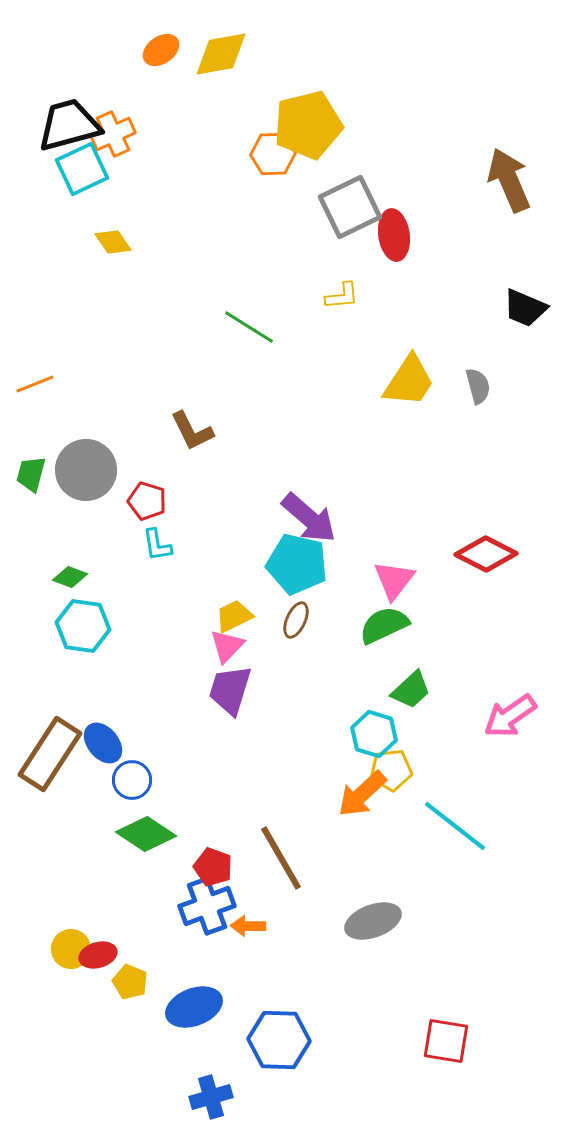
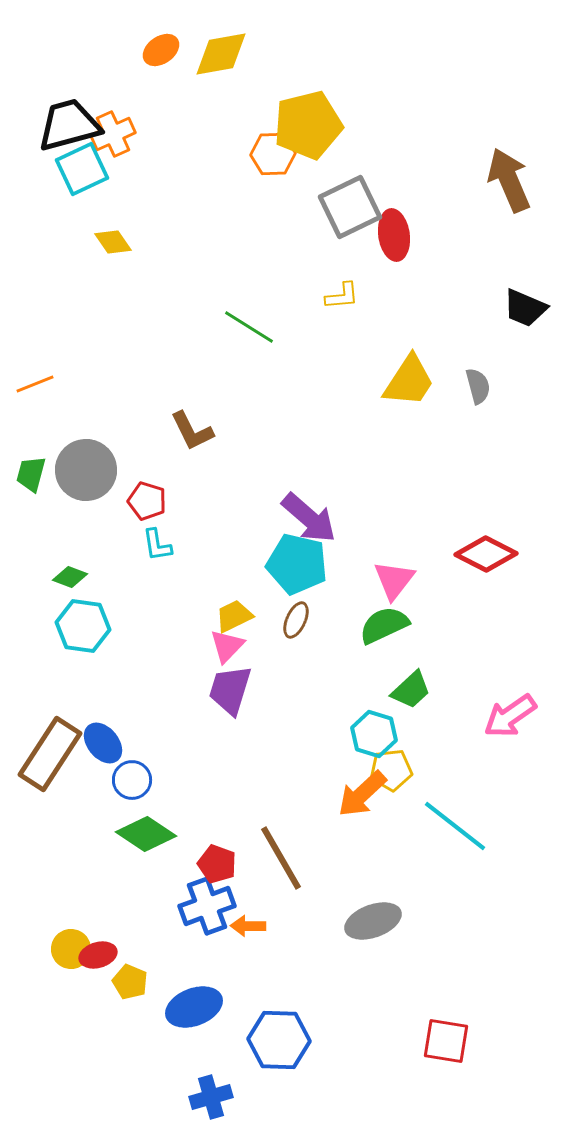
red pentagon at (213, 867): moved 4 px right, 3 px up
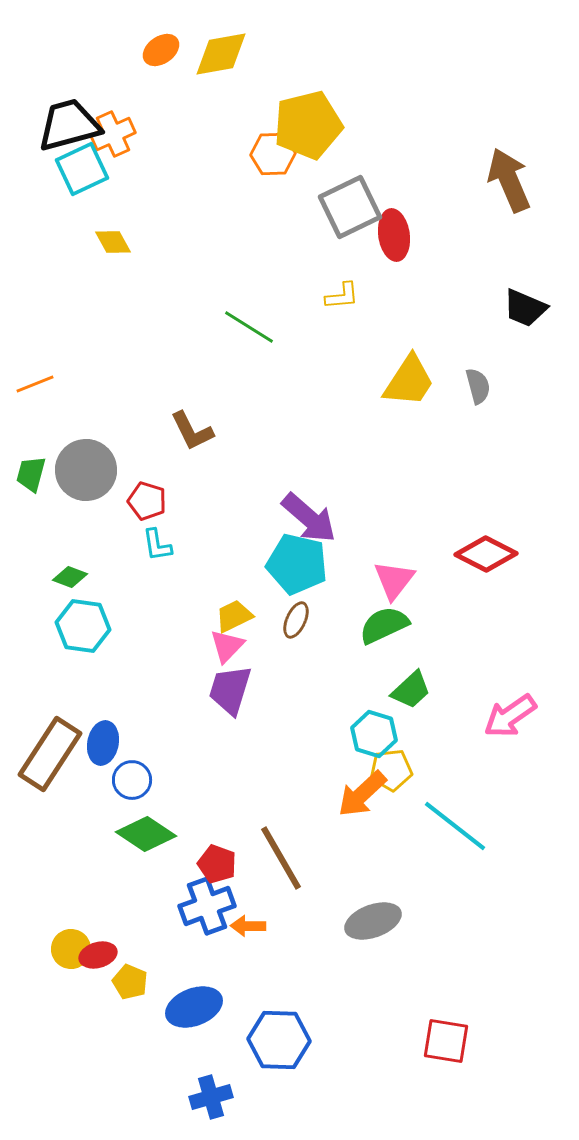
yellow diamond at (113, 242): rotated 6 degrees clockwise
blue ellipse at (103, 743): rotated 51 degrees clockwise
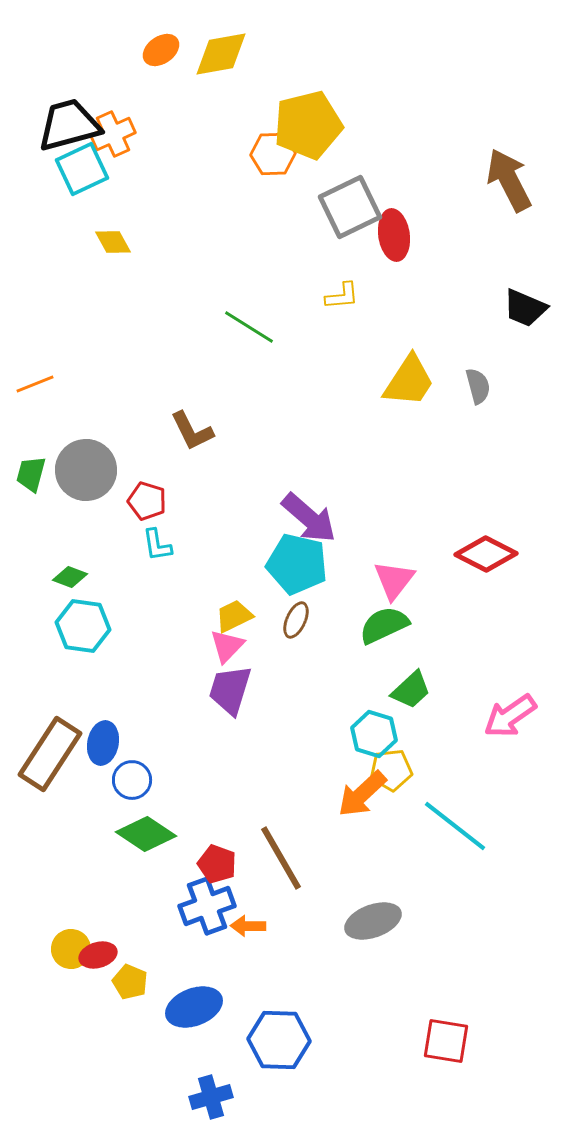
brown arrow at (509, 180): rotated 4 degrees counterclockwise
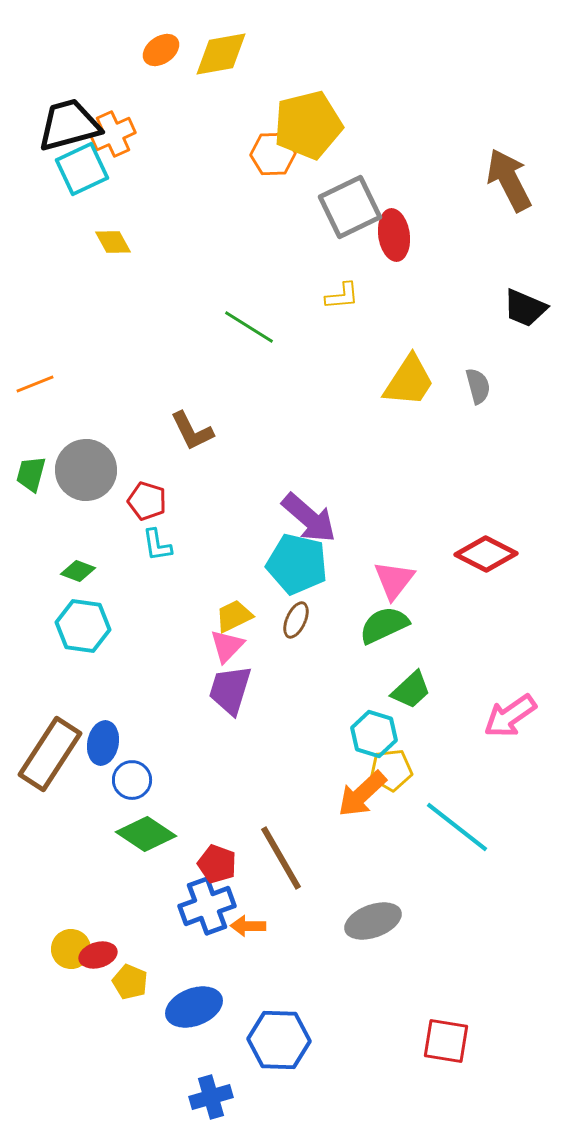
green diamond at (70, 577): moved 8 px right, 6 px up
cyan line at (455, 826): moved 2 px right, 1 px down
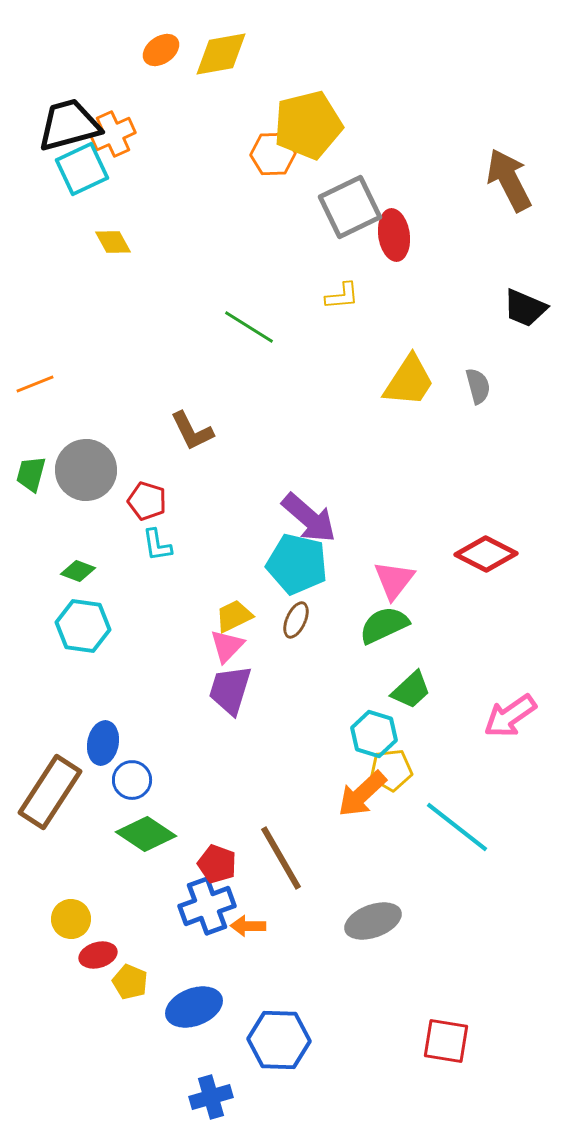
brown rectangle at (50, 754): moved 38 px down
yellow circle at (71, 949): moved 30 px up
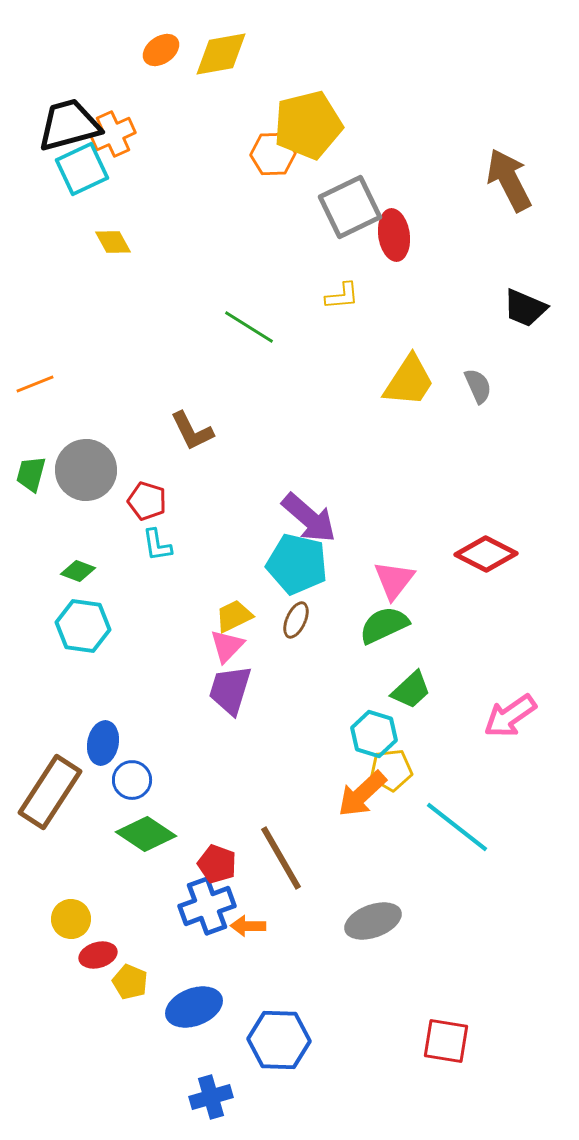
gray semicircle at (478, 386): rotated 9 degrees counterclockwise
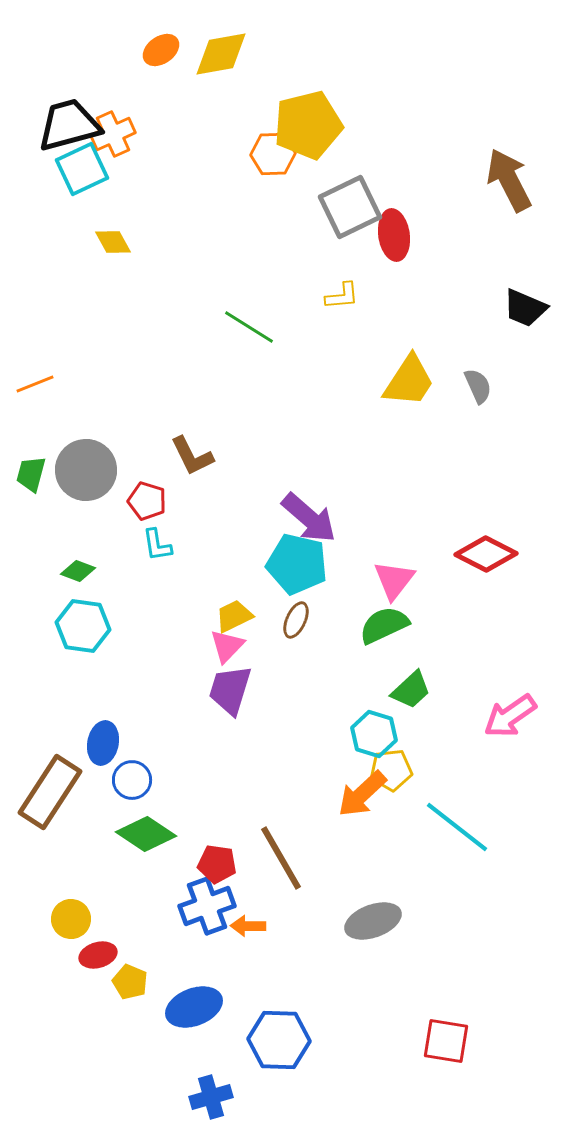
brown L-shape at (192, 431): moved 25 px down
red pentagon at (217, 864): rotated 12 degrees counterclockwise
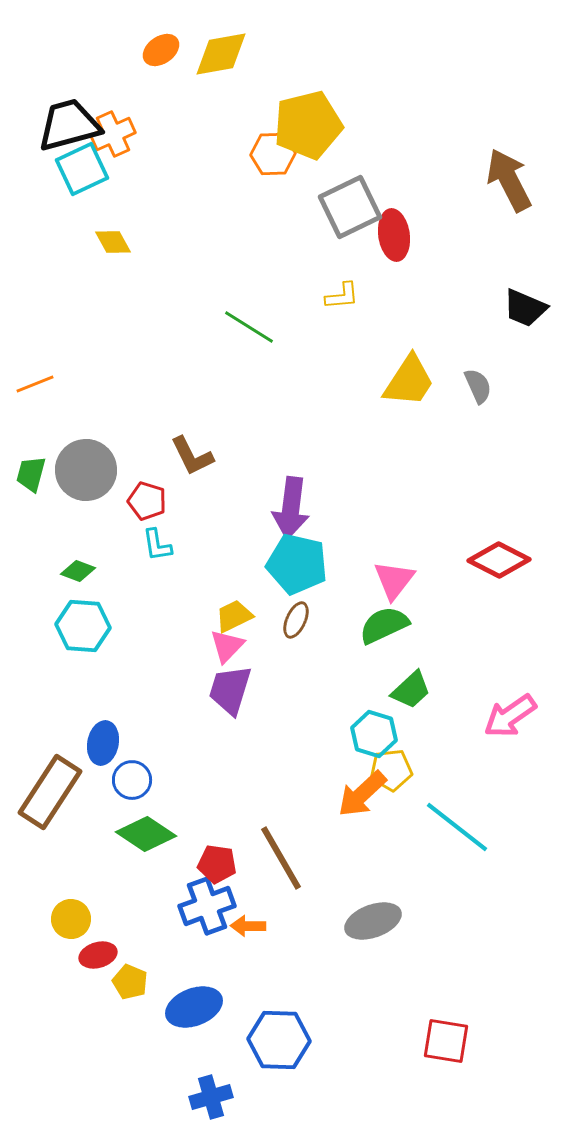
purple arrow at (309, 518): moved 18 px left, 10 px up; rotated 56 degrees clockwise
red diamond at (486, 554): moved 13 px right, 6 px down
cyan hexagon at (83, 626): rotated 4 degrees counterclockwise
